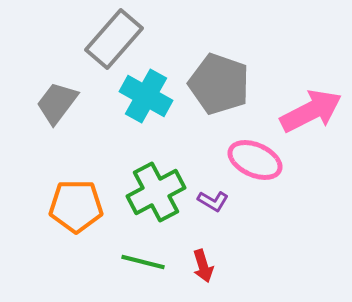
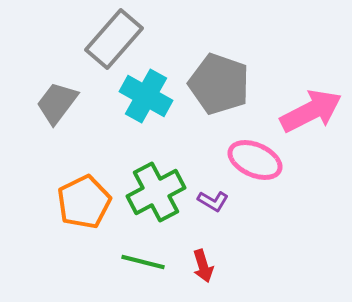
orange pentagon: moved 8 px right, 4 px up; rotated 26 degrees counterclockwise
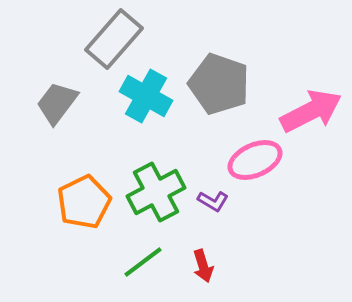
pink ellipse: rotated 48 degrees counterclockwise
green line: rotated 51 degrees counterclockwise
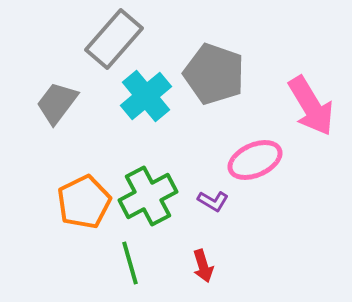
gray pentagon: moved 5 px left, 10 px up
cyan cross: rotated 21 degrees clockwise
pink arrow: moved 5 px up; rotated 86 degrees clockwise
green cross: moved 8 px left, 4 px down
green line: moved 13 px left, 1 px down; rotated 69 degrees counterclockwise
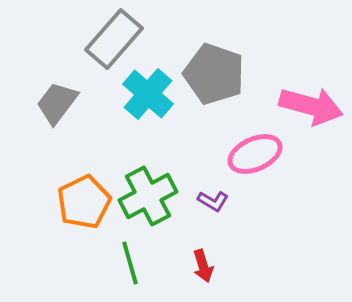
cyan cross: moved 2 px right, 2 px up; rotated 9 degrees counterclockwise
pink arrow: rotated 44 degrees counterclockwise
pink ellipse: moved 6 px up
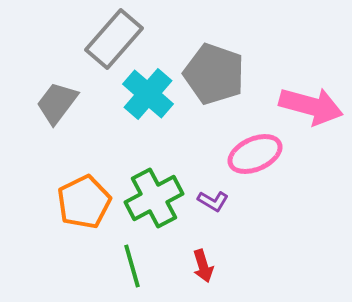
green cross: moved 6 px right, 2 px down
green line: moved 2 px right, 3 px down
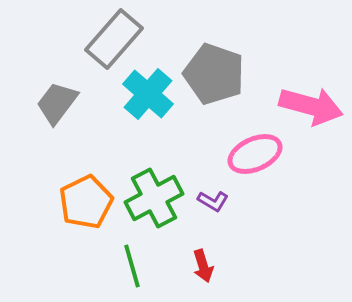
orange pentagon: moved 2 px right
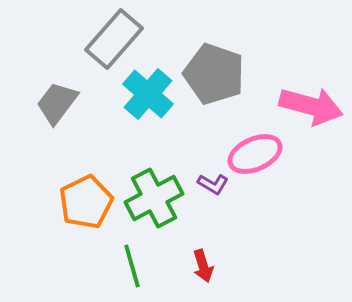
purple L-shape: moved 17 px up
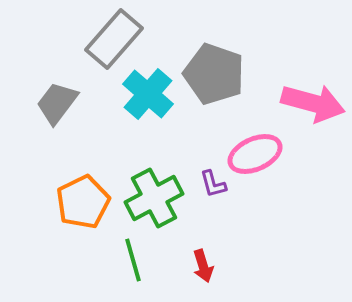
pink arrow: moved 2 px right, 3 px up
purple L-shape: rotated 44 degrees clockwise
orange pentagon: moved 3 px left
green line: moved 1 px right, 6 px up
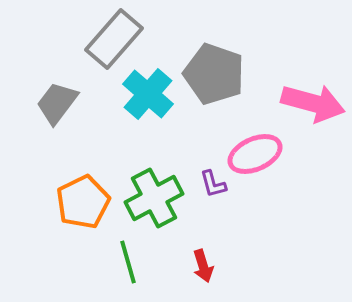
green line: moved 5 px left, 2 px down
